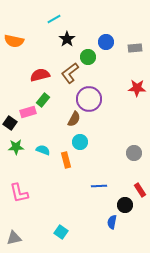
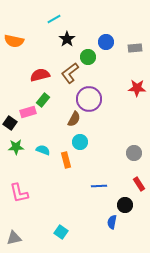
red rectangle: moved 1 px left, 6 px up
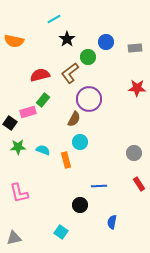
green star: moved 2 px right
black circle: moved 45 px left
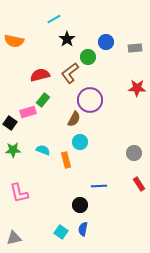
purple circle: moved 1 px right, 1 px down
green star: moved 5 px left, 3 px down
blue semicircle: moved 29 px left, 7 px down
